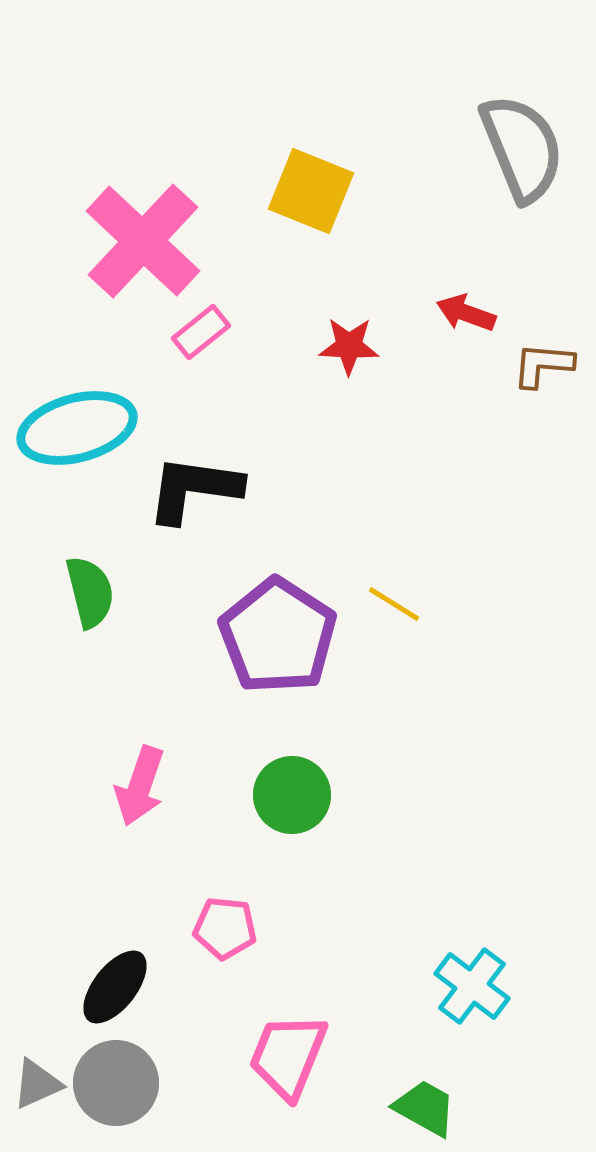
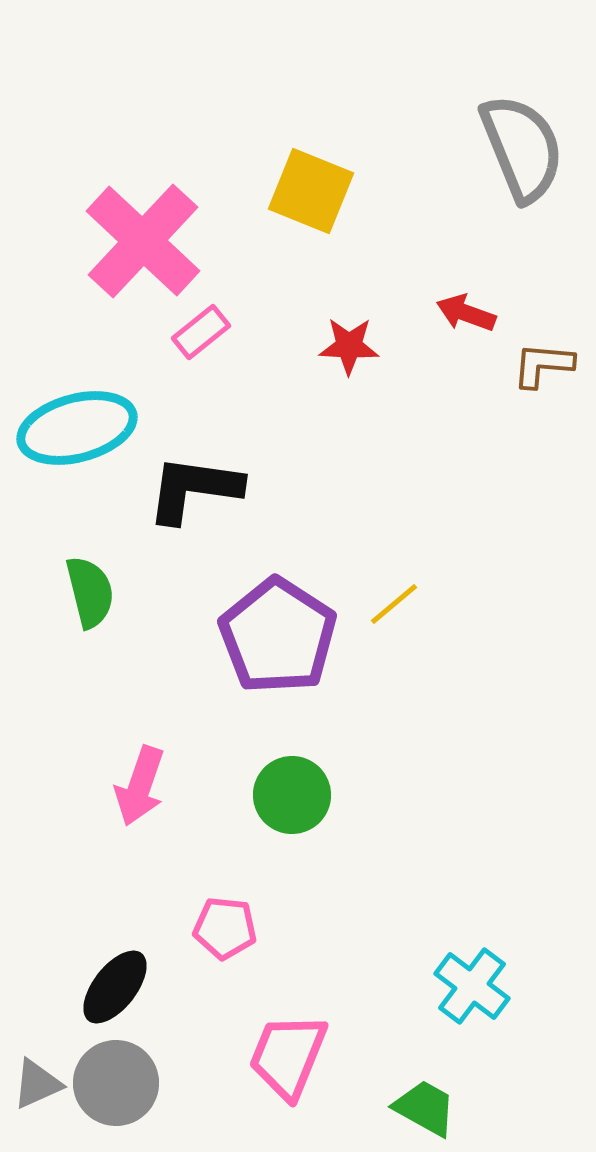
yellow line: rotated 72 degrees counterclockwise
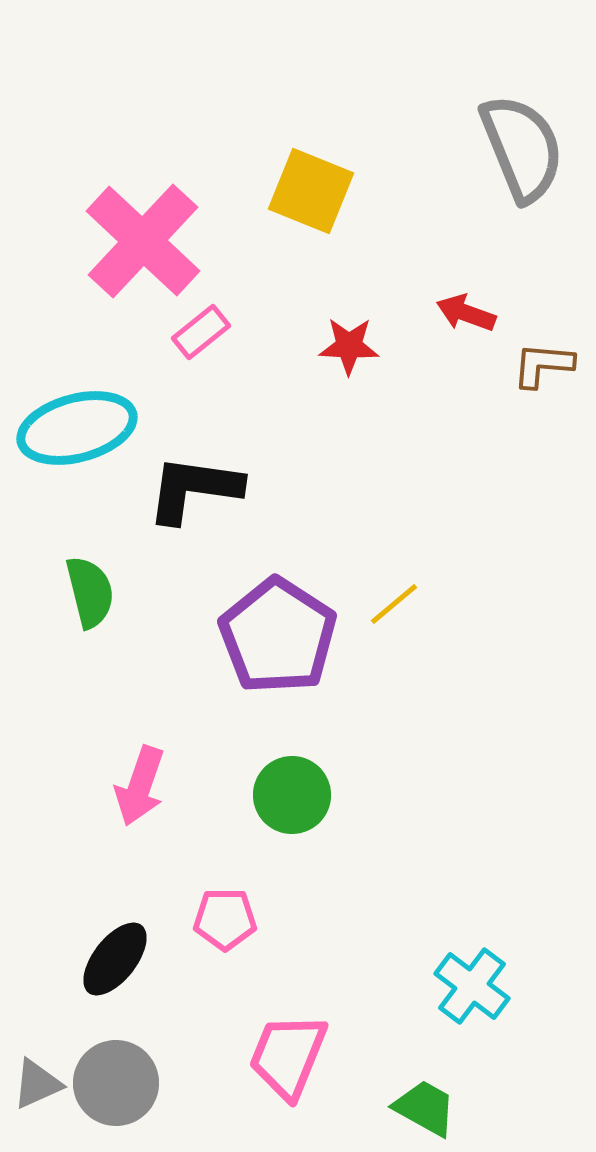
pink pentagon: moved 9 px up; rotated 6 degrees counterclockwise
black ellipse: moved 28 px up
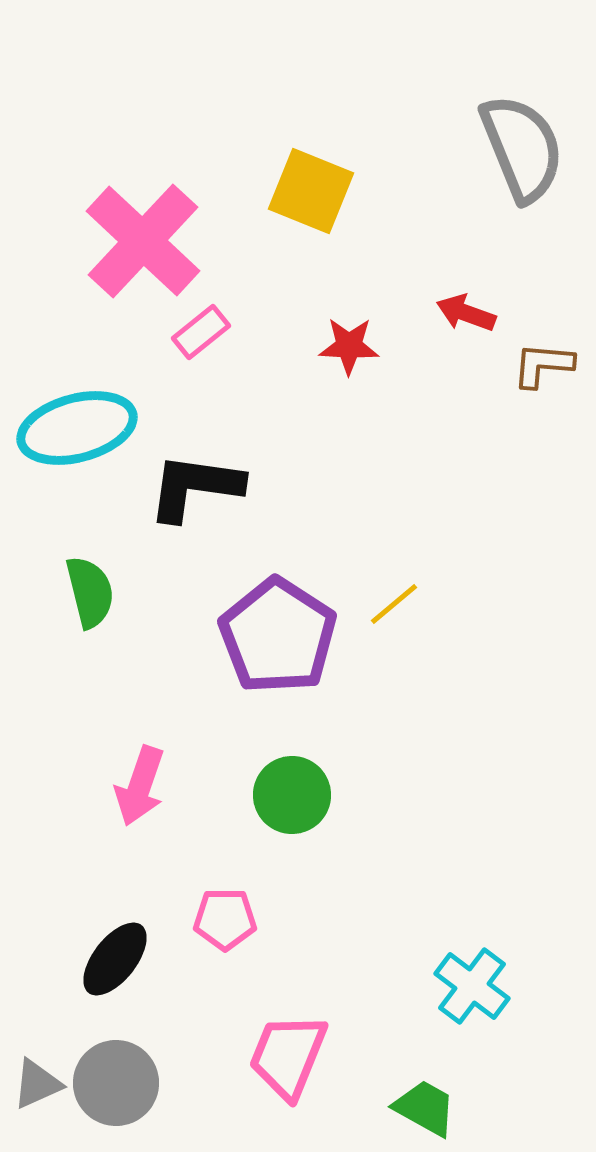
black L-shape: moved 1 px right, 2 px up
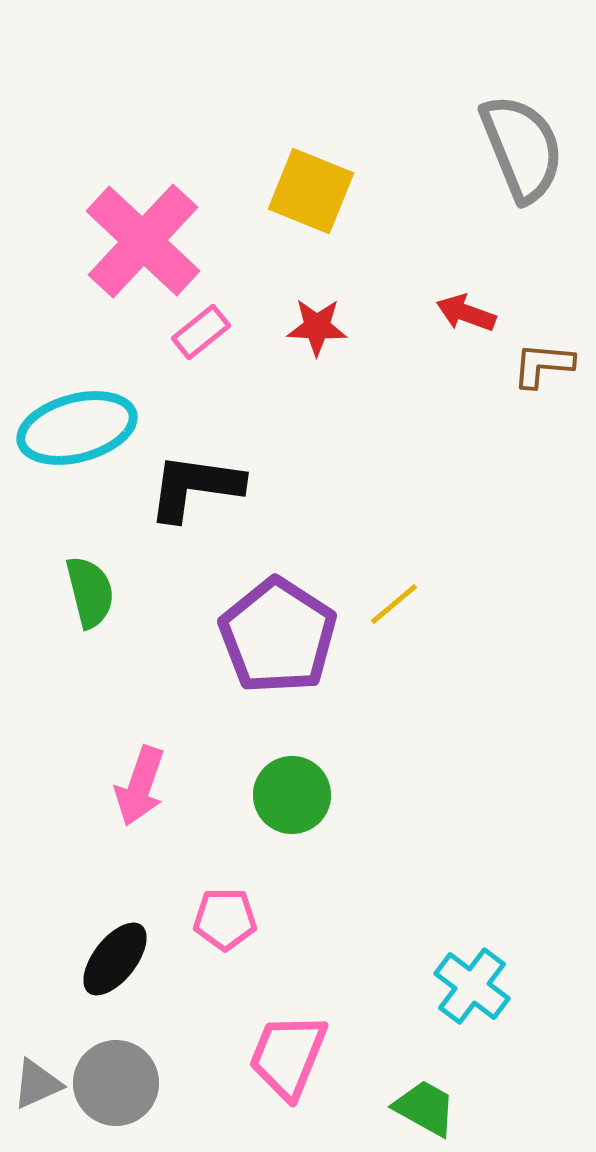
red star: moved 32 px left, 19 px up
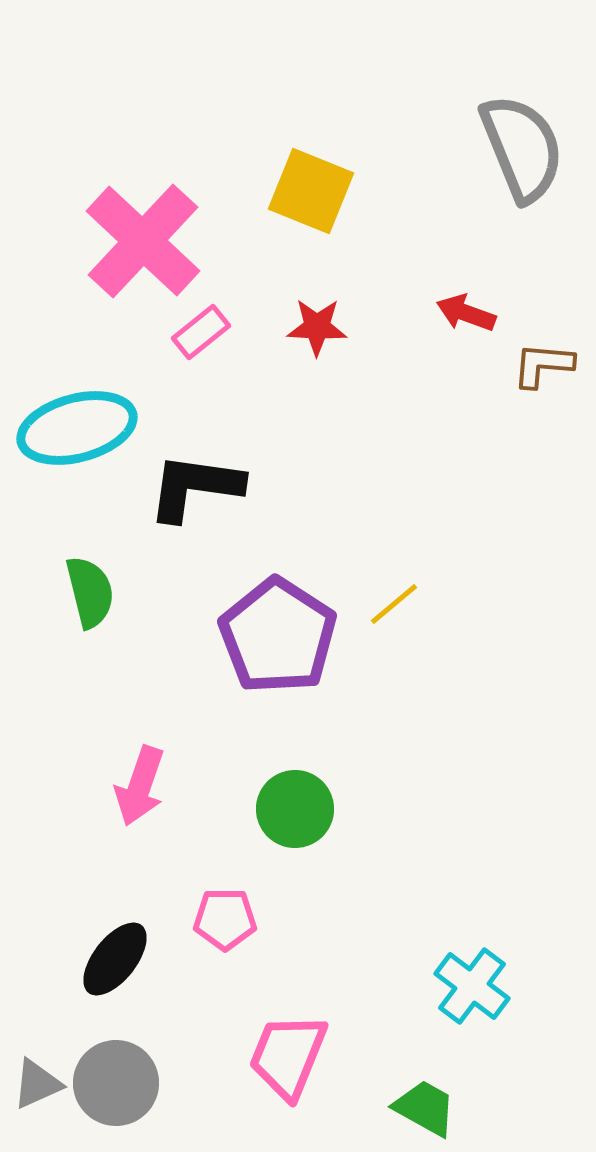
green circle: moved 3 px right, 14 px down
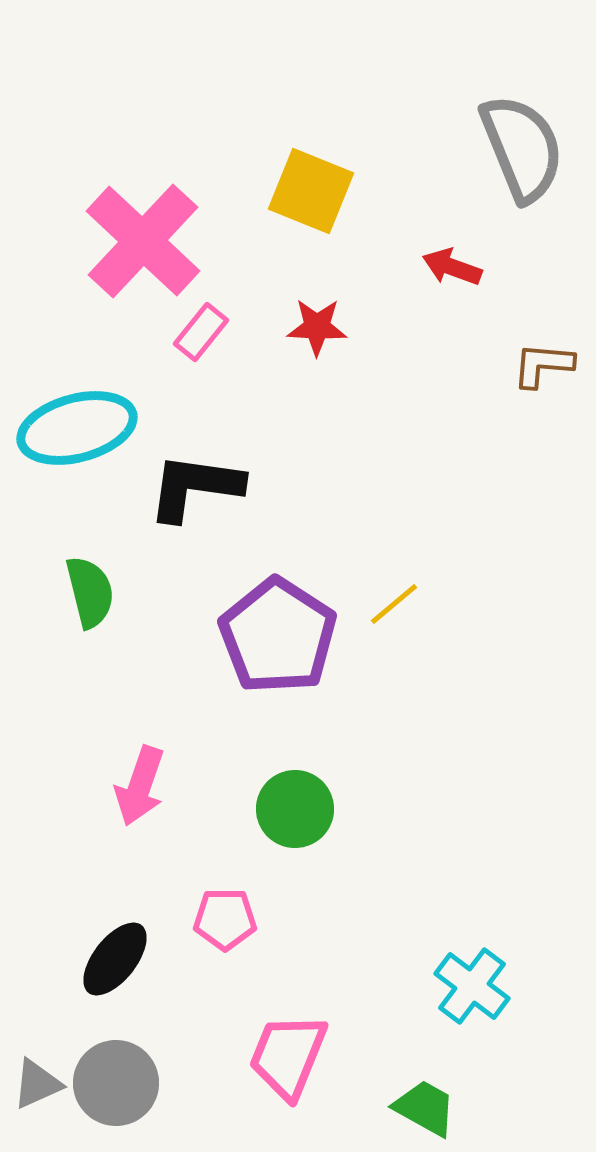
red arrow: moved 14 px left, 46 px up
pink rectangle: rotated 12 degrees counterclockwise
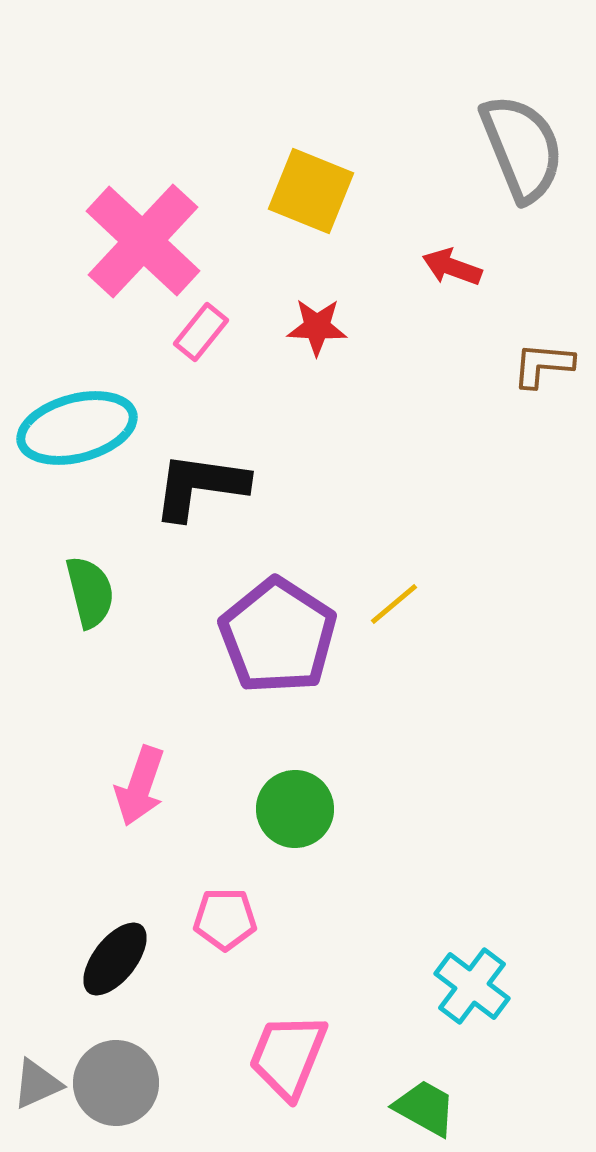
black L-shape: moved 5 px right, 1 px up
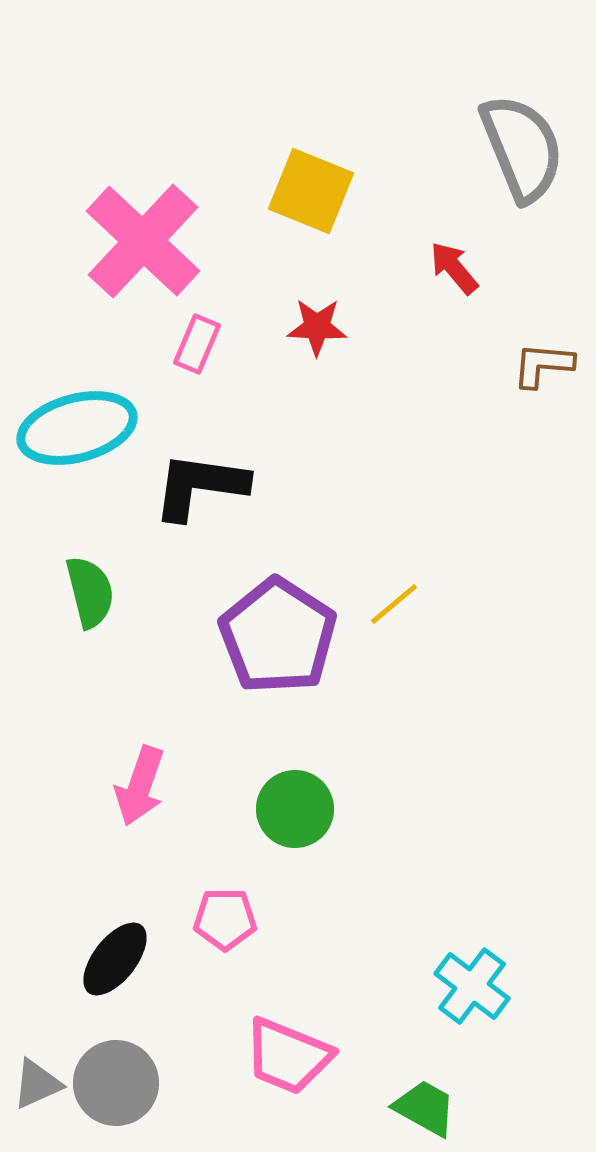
red arrow: moved 2 px right, 1 px down; rotated 30 degrees clockwise
pink rectangle: moved 4 px left, 12 px down; rotated 16 degrees counterclockwise
pink trapezoid: rotated 90 degrees counterclockwise
